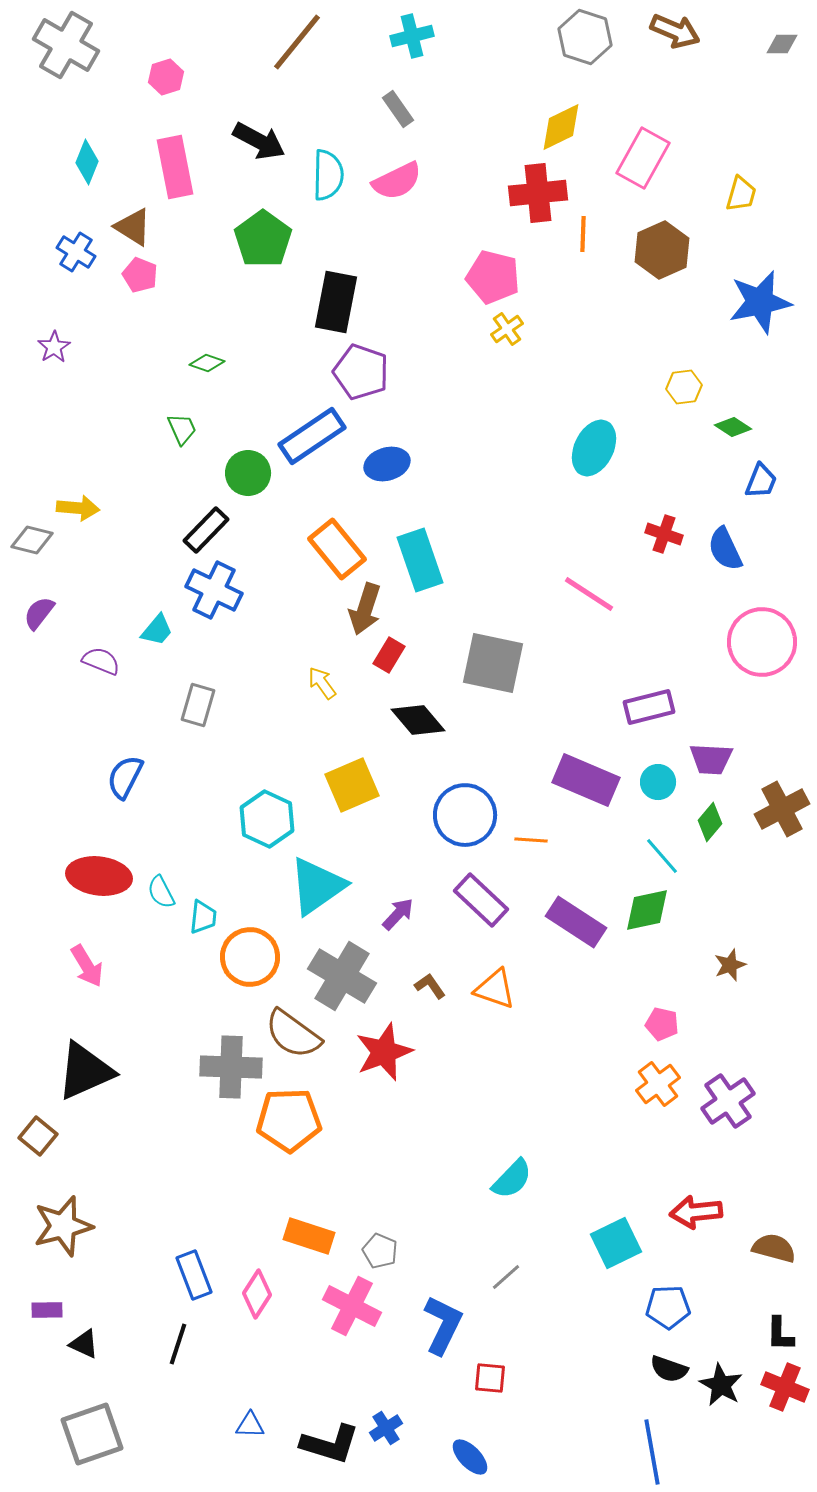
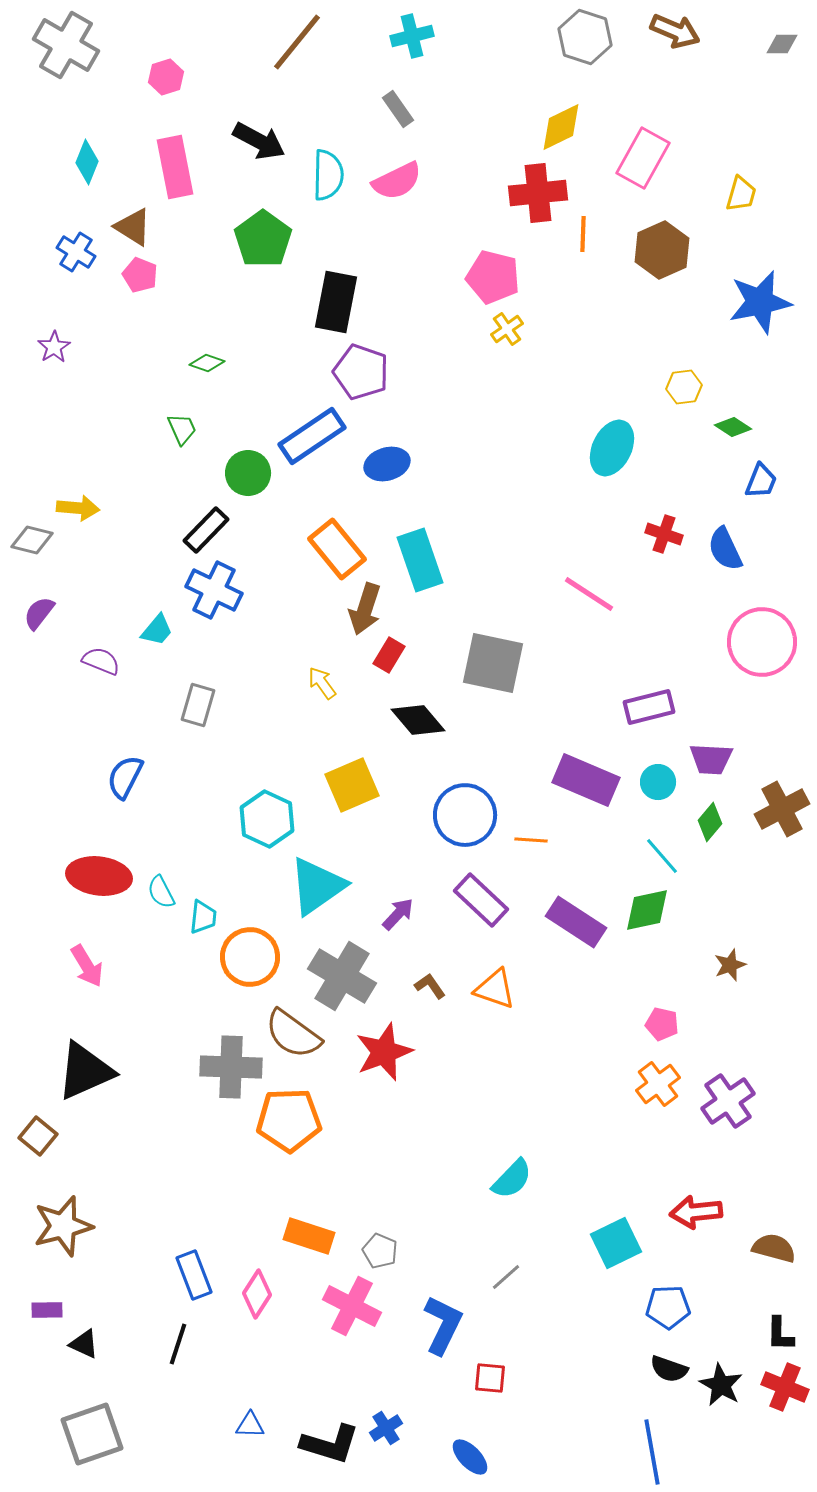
cyan ellipse at (594, 448): moved 18 px right
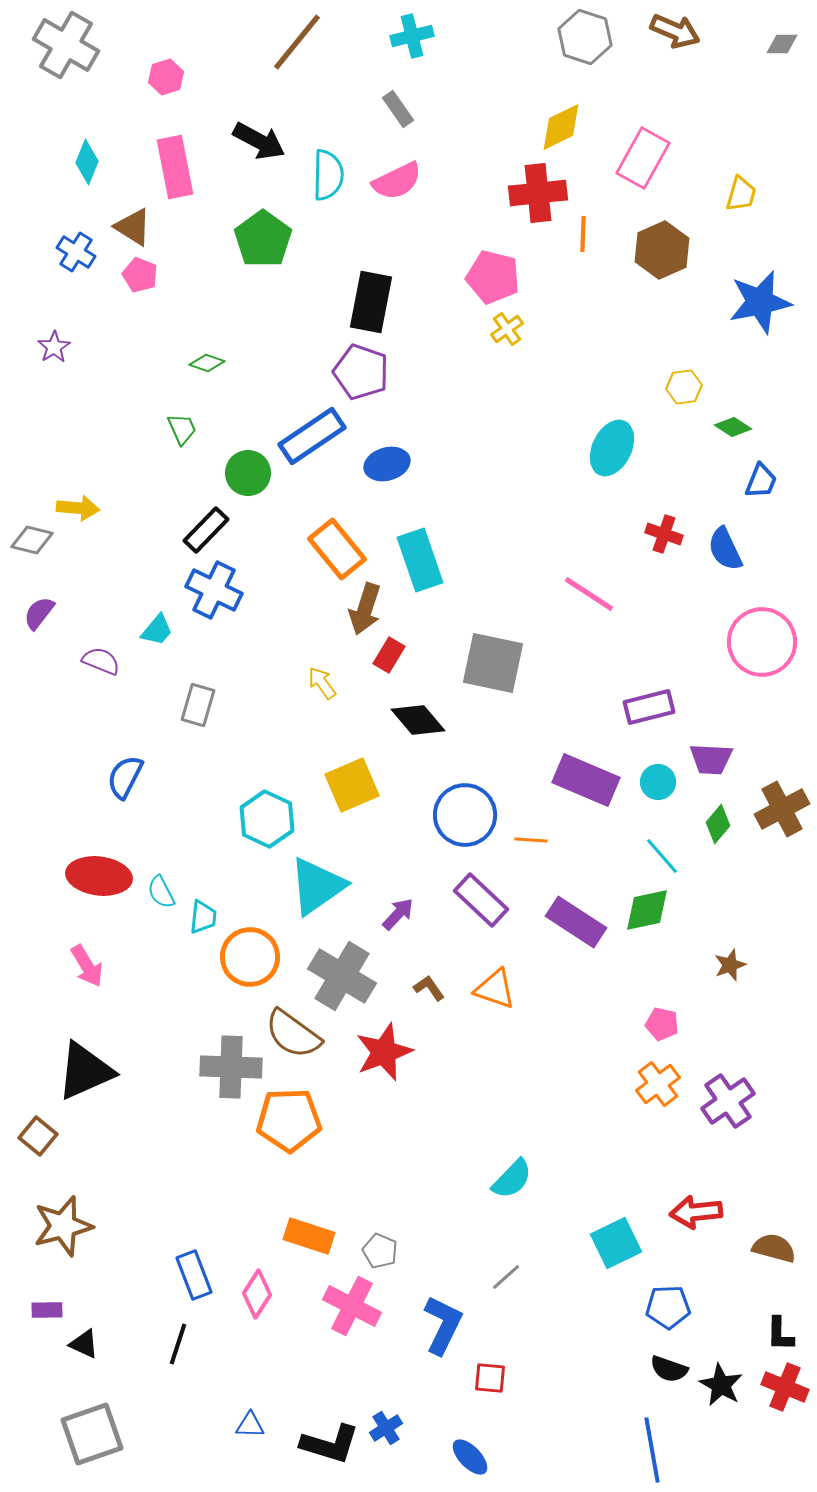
black rectangle at (336, 302): moved 35 px right
green diamond at (710, 822): moved 8 px right, 2 px down
brown L-shape at (430, 986): moved 1 px left, 2 px down
blue line at (652, 1452): moved 2 px up
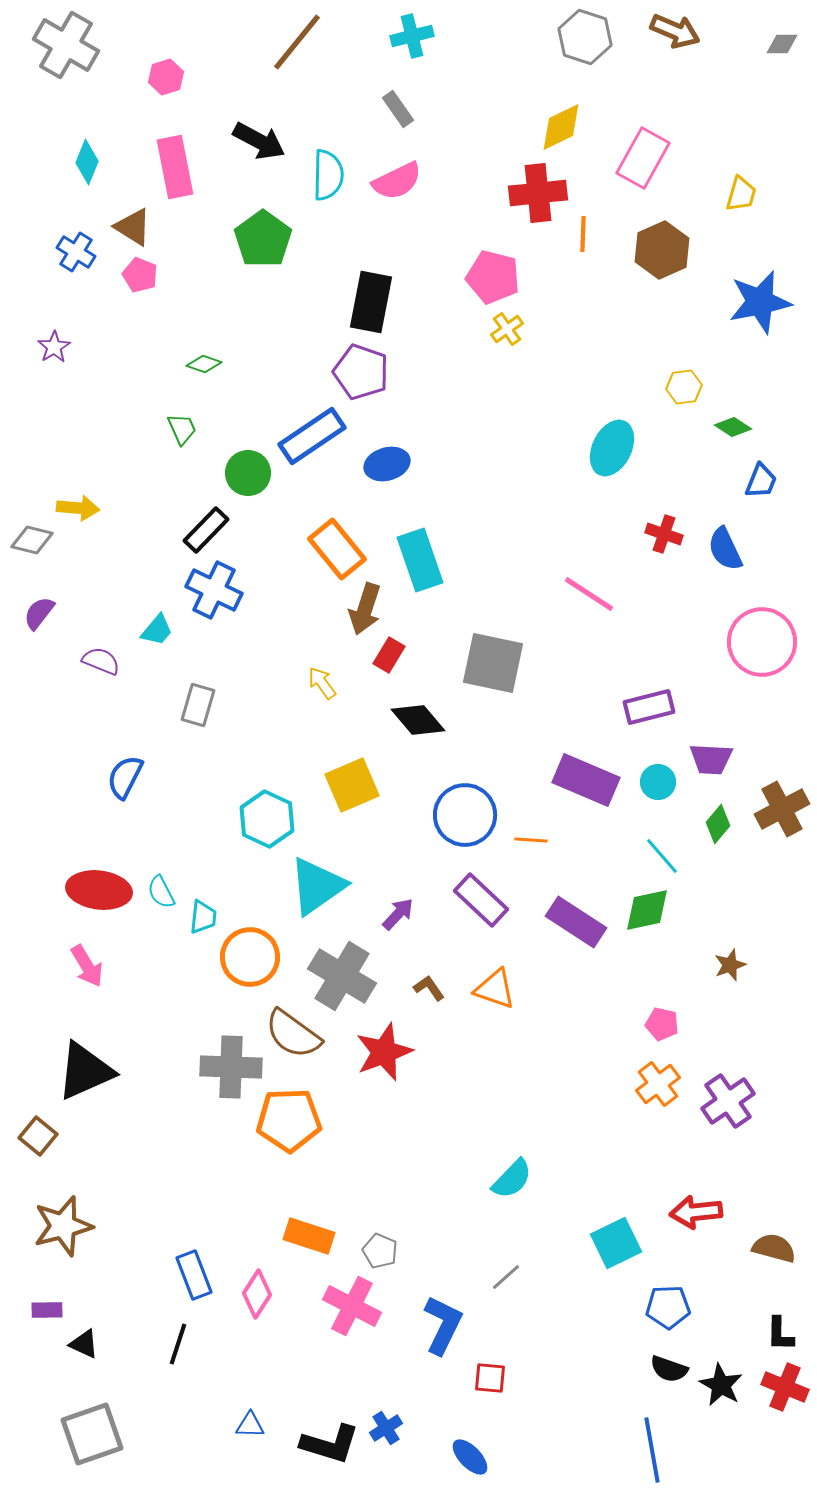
green diamond at (207, 363): moved 3 px left, 1 px down
red ellipse at (99, 876): moved 14 px down
